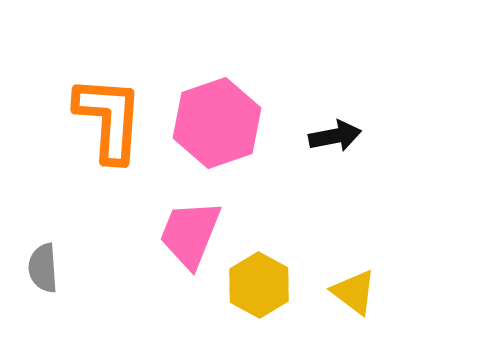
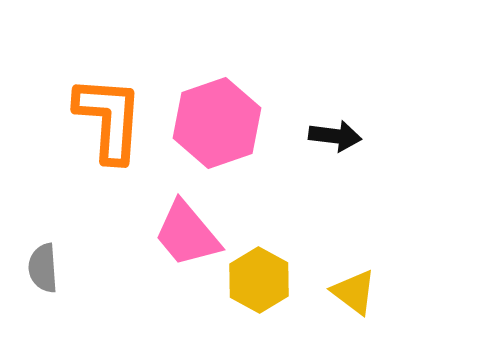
black arrow: rotated 18 degrees clockwise
pink trapezoid: moved 3 px left; rotated 62 degrees counterclockwise
yellow hexagon: moved 5 px up
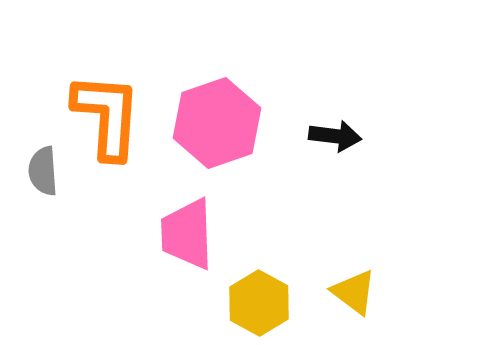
orange L-shape: moved 2 px left, 3 px up
pink trapezoid: rotated 38 degrees clockwise
gray semicircle: moved 97 px up
yellow hexagon: moved 23 px down
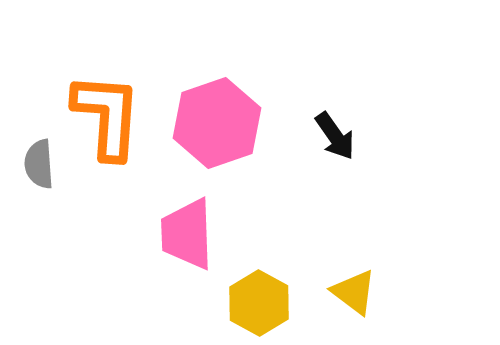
black arrow: rotated 48 degrees clockwise
gray semicircle: moved 4 px left, 7 px up
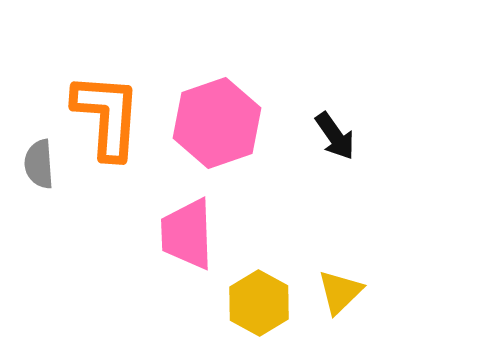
yellow triangle: moved 14 px left; rotated 39 degrees clockwise
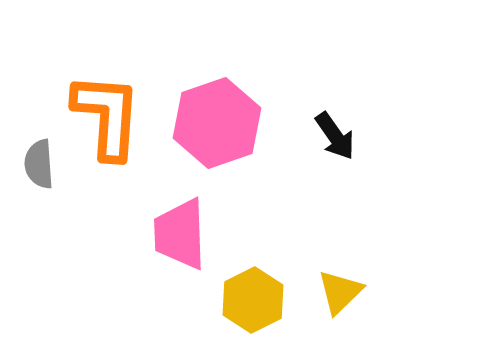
pink trapezoid: moved 7 px left
yellow hexagon: moved 6 px left, 3 px up; rotated 4 degrees clockwise
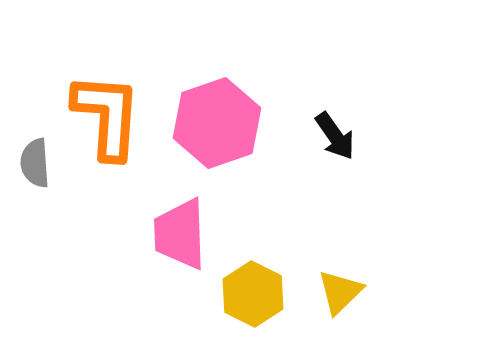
gray semicircle: moved 4 px left, 1 px up
yellow hexagon: moved 6 px up; rotated 6 degrees counterclockwise
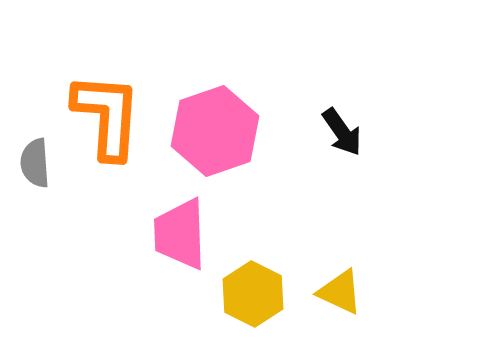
pink hexagon: moved 2 px left, 8 px down
black arrow: moved 7 px right, 4 px up
yellow triangle: rotated 51 degrees counterclockwise
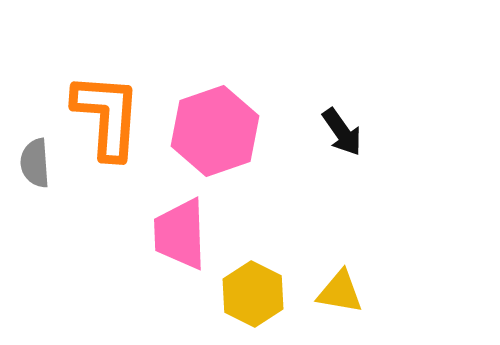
yellow triangle: rotated 15 degrees counterclockwise
